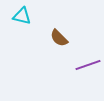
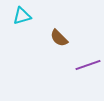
cyan triangle: rotated 30 degrees counterclockwise
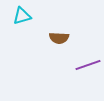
brown semicircle: rotated 42 degrees counterclockwise
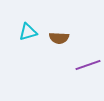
cyan triangle: moved 6 px right, 16 px down
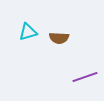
purple line: moved 3 px left, 12 px down
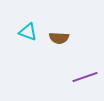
cyan triangle: rotated 36 degrees clockwise
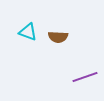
brown semicircle: moved 1 px left, 1 px up
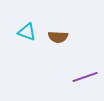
cyan triangle: moved 1 px left
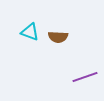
cyan triangle: moved 3 px right
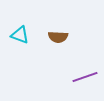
cyan triangle: moved 10 px left, 3 px down
